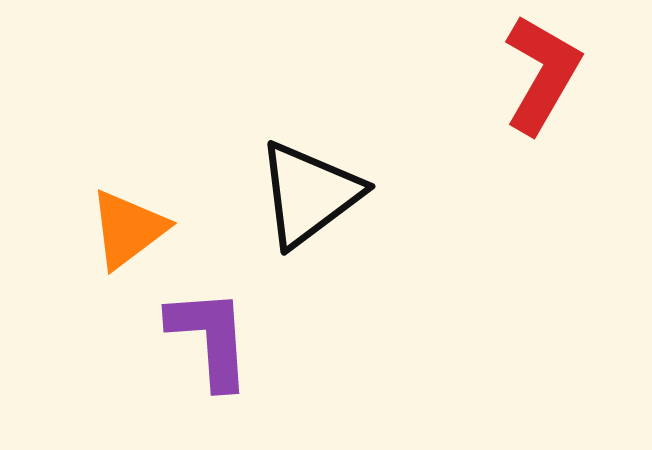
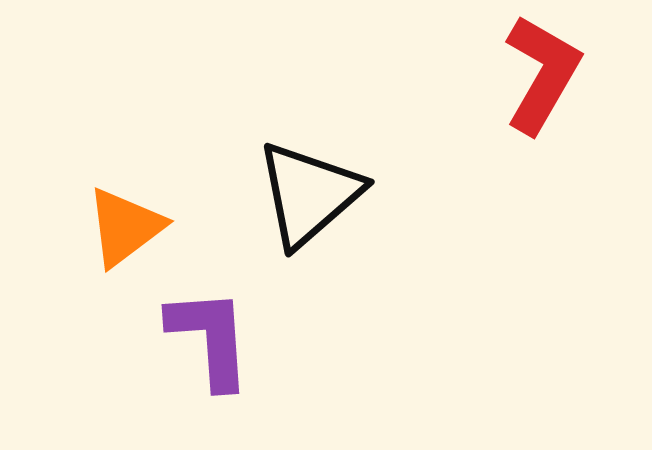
black triangle: rotated 4 degrees counterclockwise
orange triangle: moved 3 px left, 2 px up
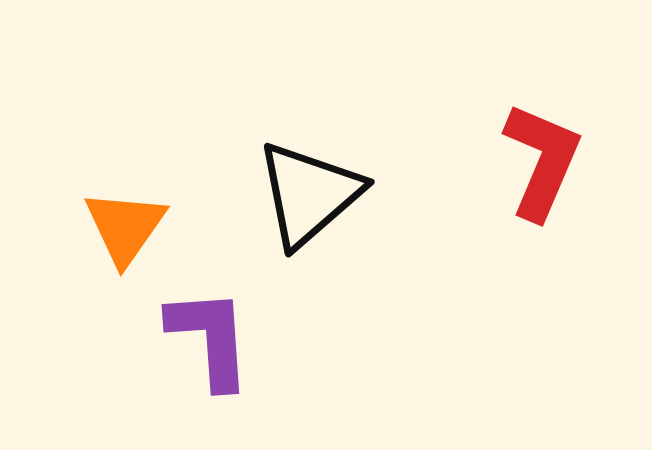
red L-shape: moved 87 px down; rotated 7 degrees counterclockwise
orange triangle: rotated 18 degrees counterclockwise
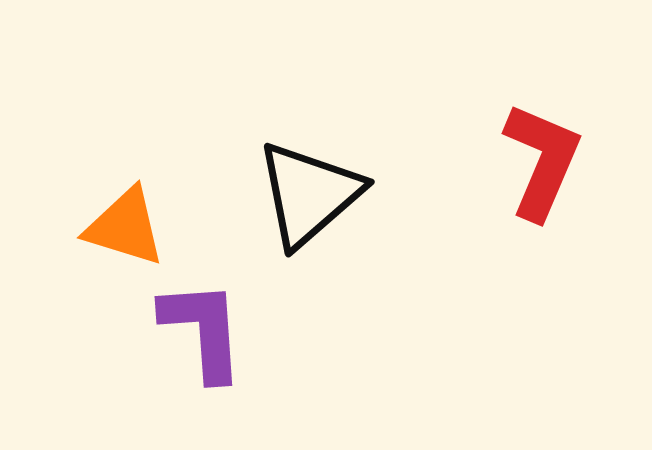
orange triangle: rotated 48 degrees counterclockwise
purple L-shape: moved 7 px left, 8 px up
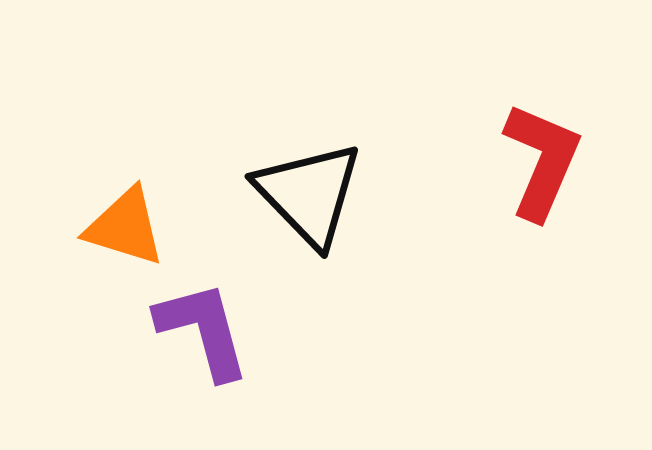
black triangle: rotated 33 degrees counterclockwise
purple L-shape: rotated 11 degrees counterclockwise
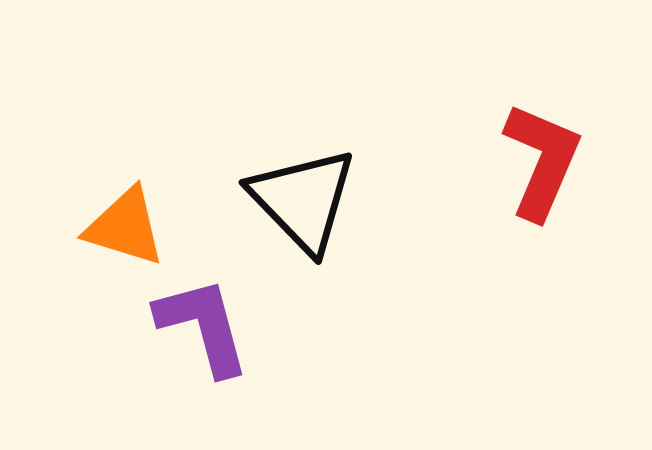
black triangle: moved 6 px left, 6 px down
purple L-shape: moved 4 px up
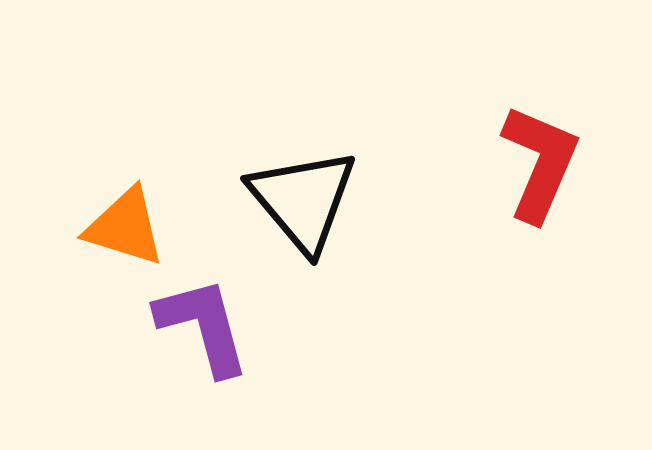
red L-shape: moved 2 px left, 2 px down
black triangle: rotated 4 degrees clockwise
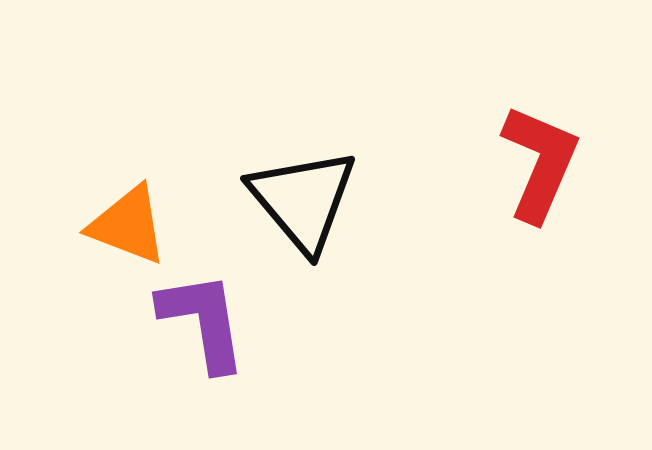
orange triangle: moved 3 px right, 2 px up; rotated 4 degrees clockwise
purple L-shape: moved 5 px up; rotated 6 degrees clockwise
